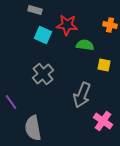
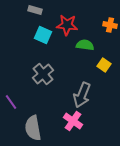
yellow square: rotated 24 degrees clockwise
pink cross: moved 30 px left
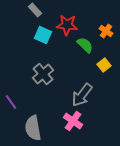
gray rectangle: rotated 32 degrees clockwise
orange cross: moved 4 px left, 6 px down; rotated 24 degrees clockwise
green semicircle: rotated 36 degrees clockwise
yellow square: rotated 16 degrees clockwise
gray arrow: rotated 15 degrees clockwise
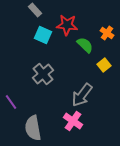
orange cross: moved 1 px right, 2 px down
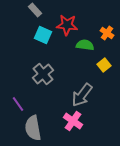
green semicircle: rotated 36 degrees counterclockwise
purple line: moved 7 px right, 2 px down
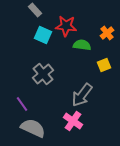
red star: moved 1 px left, 1 px down
orange cross: rotated 16 degrees clockwise
green semicircle: moved 3 px left
yellow square: rotated 16 degrees clockwise
purple line: moved 4 px right
gray semicircle: rotated 125 degrees clockwise
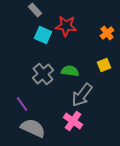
green semicircle: moved 12 px left, 26 px down
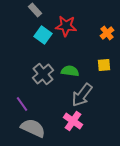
cyan square: rotated 12 degrees clockwise
yellow square: rotated 16 degrees clockwise
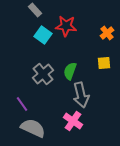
yellow square: moved 2 px up
green semicircle: rotated 78 degrees counterclockwise
gray arrow: moved 1 px left; rotated 50 degrees counterclockwise
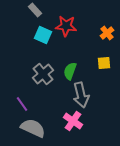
cyan square: rotated 12 degrees counterclockwise
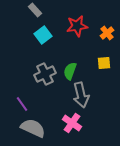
red star: moved 11 px right; rotated 15 degrees counterclockwise
cyan square: rotated 30 degrees clockwise
gray cross: moved 2 px right; rotated 15 degrees clockwise
pink cross: moved 1 px left, 2 px down
